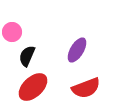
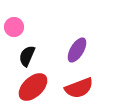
pink circle: moved 2 px right, 5 px up
red semicircle: moved 7 px left
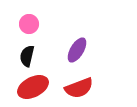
pink circle: moved 15 px right, 3 px up
black semicircle: rotated 10 degrees counterclockwise
red ellipse: rotated 16 degrees clockwise
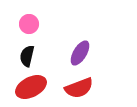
purple ellipse: moved 3 px right, 3 px down
red ellipse: moved 2 px left
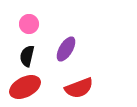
purple ellipse: moved 14 px left, 4 px up
red ellipse: moved 6 px left
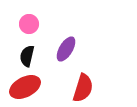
red semicircle: moved 4 px right; rotated 52 degrees counterclockwise
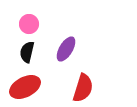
black semicircle: moved 4 px up
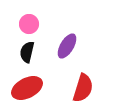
purple ellipse: moved 1 px right, 3 px up
red ellipse: moved 2 px right, 1 px down
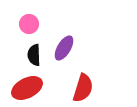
purple ellipse: moved 3 px left, 2 px down
black semicircle: moved 7 px right, 3 px down; rotated 15 degrees counterclockwise
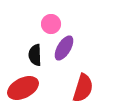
pink circle: moved 22 px right
black semicircle: moved 1 px right
red ellipse: moved 4 px left
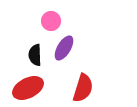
pink circle: moved 3 px up
red ellipse: moved 5 px right
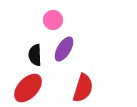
pink circle: moved 2 px right, 1 px up
purple ellipse: moved 1 px down
red ellipse: rotated 20 degrees counterclockwise
